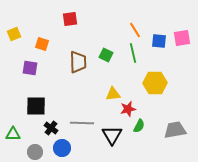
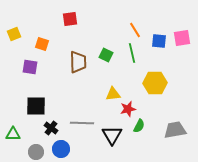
green line: moved 1 px left
purple square: moved 1 px up
blue circle: moved 1 px left, 1 px down
gray circle: moved 1 px right
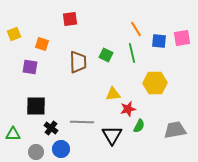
orange line: moved 1 px right, 1 px up
gray line: moved 1 px up
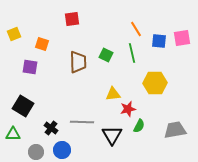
red square: moved 2 px right
black square: moved 13 px left; rotated 30 degrees clockwise
blue circle: moved 1 px right, 1 px down
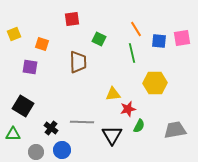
green square: moved 7 px left, 16 px up
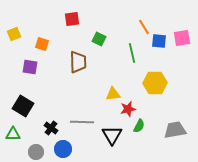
orange line: moved 8 px right, 2 px up
blue circle: moved 1 px right, 1 px up
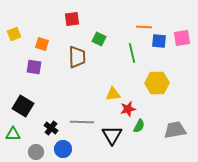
orange line: rotated 56 degrees counterclockwise
brown trapezoid: moved 1 px left, 5 px up
purple square: moved 4 px right
yellow hexagon: moved 2 px right
